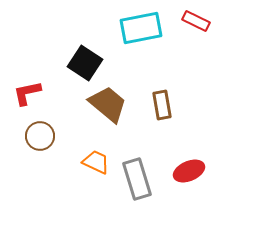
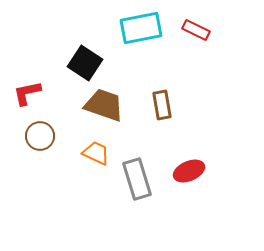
red rectangle: moved 9 px down
brown trapezoid: moved 4 px left, 1 px down; rotated 21 degrees counterclockwise
orange trapezoid: moved 9 px up
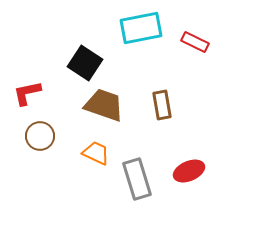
red rectangle: moved 1 px left, 12 px down
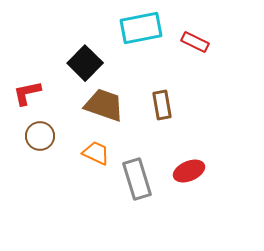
black square: rotated 12 degrees clockwise
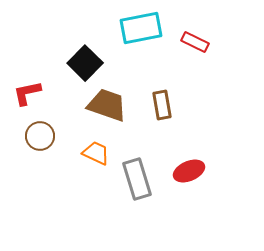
brown trapezoid: moved 3 px right
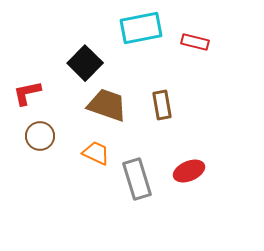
red rectangle: rotated 12 degrees counterclockwise
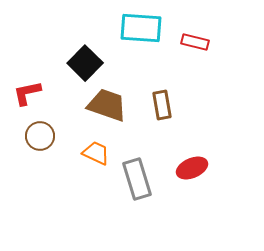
cyan rectangle: rotated 15 degrees clockwise
red ellipse: moved 3 px right, 3 px up
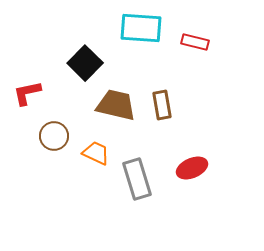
brown trapezoid: moved 9 px right; rotated 6 degrees counterclockwise
brown circle: moved 14 px right
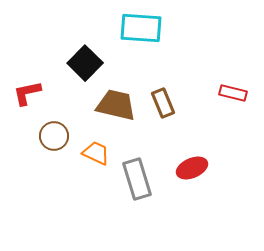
red rectangle: moved 38 px right, 51 px down
brown rectangle: moved 1 px right, 2 px up; rotated 12 degrees counterclockwise
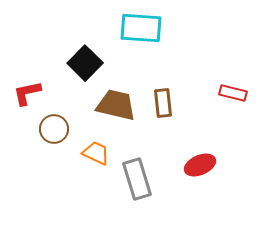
brown rectangle: rotated 16 degrees clockwise
brown circle: moved 7 px up
red ellipse: moved 8 px right, 3 px up
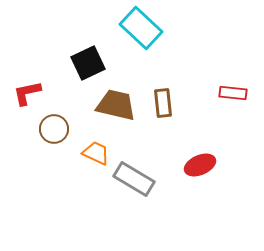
cyan rectangle: rotated 39 degrees clockwise
black square: moved 3 px right; rotated 20 degrees clockwise
red rectangle: rotated 8 degrees counterclockwise
gray rectangle: moved 3 px left; rotated 42 degrees counterclockwise
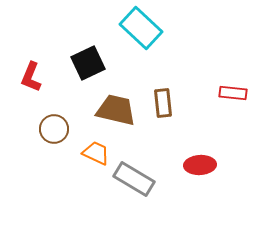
red L-shape: moved 4 px right, 16 px up; rotated 56 degrees counterclockwise
brown trapezoid: moved 5 px down
red ellipse: rotated 20 degrees clockwise
